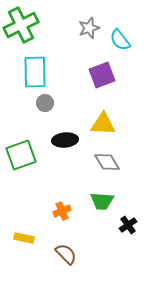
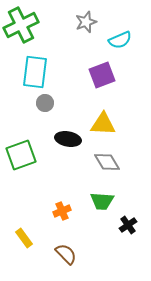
gray star: moved 3 px left, 6 px up
cyan semicircle: rotated 75 degrees counterclockwise
cyan rectangle: rotated 8 degrees clockwise
black ellipse: moved 3 px right, 1 px up; rotated 15 degrees clockwise
yellow rectangle: rotated 42 degrees clockwise
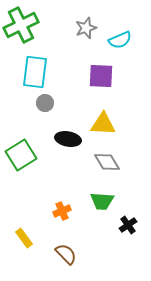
gray star: moved 6 px down
purple square: moved 1 px left, 1 px down; rotated 24 degrees clockwise
green square: rotated 12 degrees counterclockwise
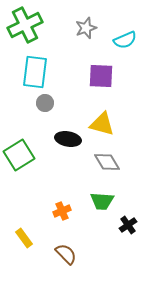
green cross: moved 4 px right
cyan semicircle: moved 5 px right
yellow triangle: moved 1 px left; rotated 12 degrees clockwise
green square: moved 2 px left
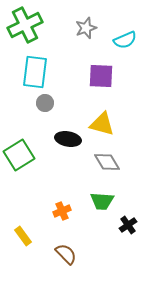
yellow rectangle: moved 1 px left, 2 px up
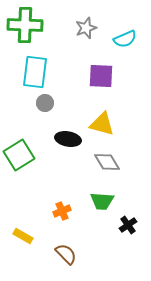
green cross: rotated 28 degrees clockwise
cyan semicircle: moved 1 px up
yellow rectangle: rotated 24 degrees counterclockwise
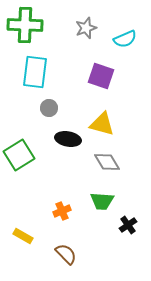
purple square: rotated 16 degrees clockwise
gray circle: moved 4 px right, 5 px down
